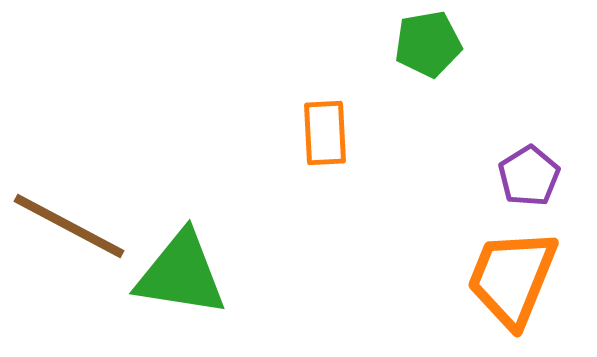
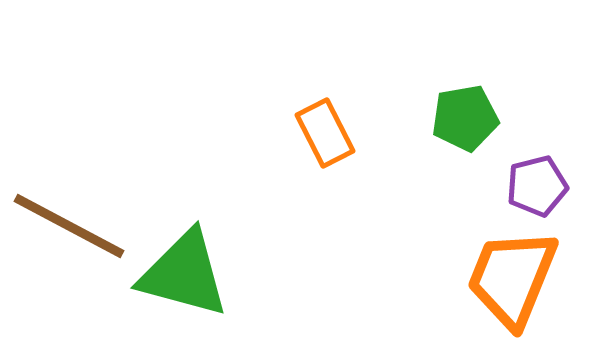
green pentagon: moved 37 px right, 74 px down
orange rectangle: rotated 24 degrees counterclockwise
purple pentagon: moved 8 px right, 10 px down; rotated 18 degrees clockwise
green triangle: moved 3 px right; rotated 6 degrees clockwise
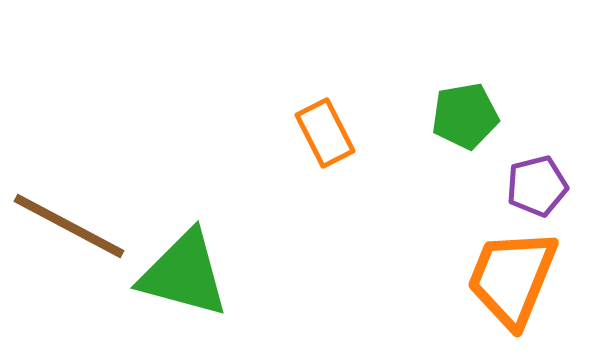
green pentagon: moved 2 px up
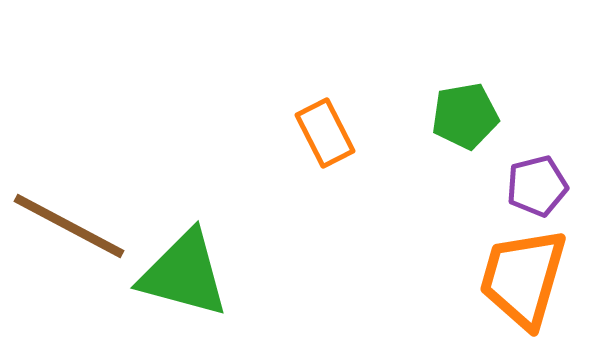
orange trapezoid: moved 11 px right; rotated 6 degrees counterclockwise
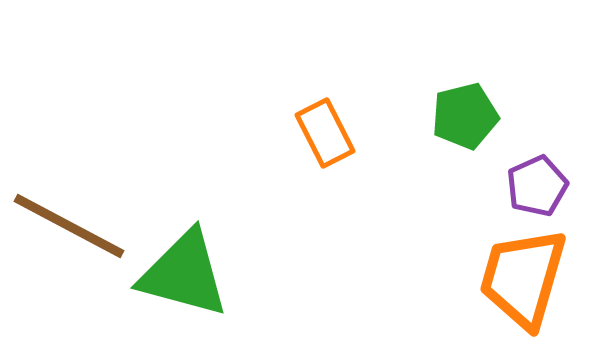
green pentagon: rotated 4 degrees counterclockwise
purple pentagon: rotated 10 degrees counterclockwise
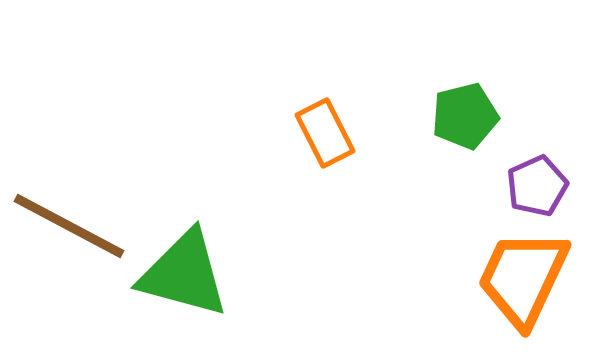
orange trapezoid: rotated 9 degrees clockwise
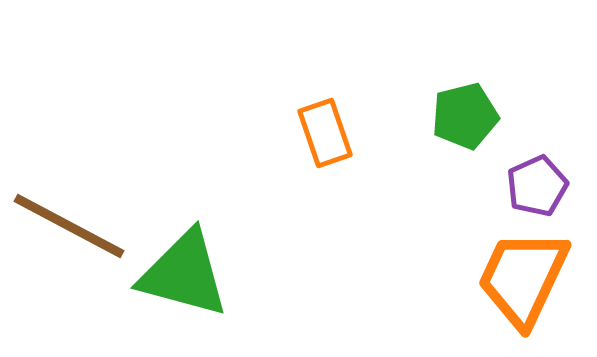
orange rectangle: rotated 8 degrees clockwise
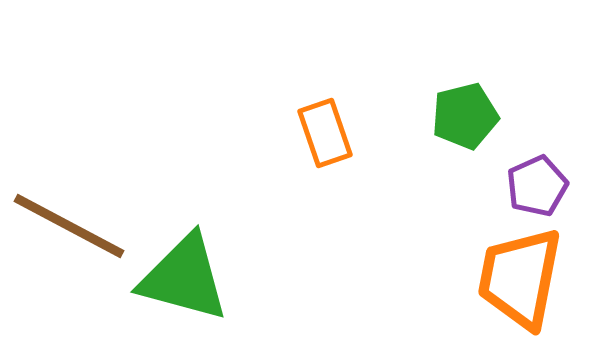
green triangle: moved 4 px down
orange trapezoid: moved 3 px left; rotated 14 degrees counterclockwise
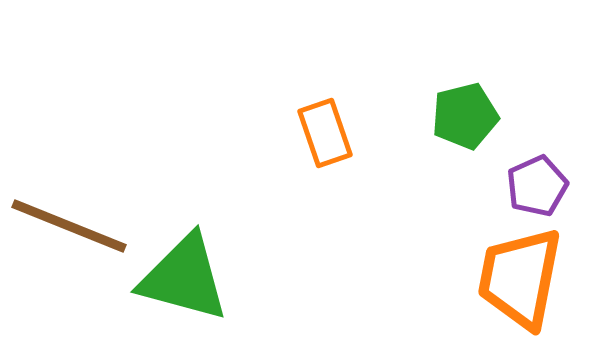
brown line: rotated 6 degrees counterclockwise
